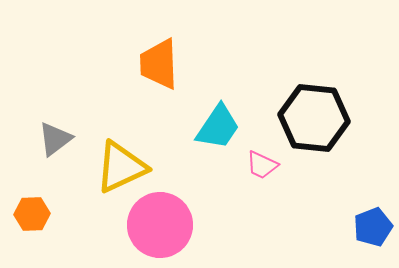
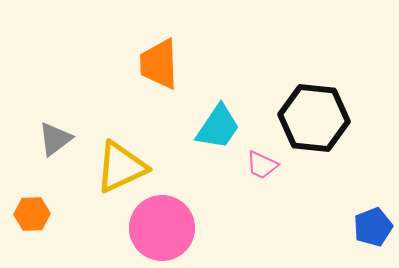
pink circle: moved 2 px right, 3 px down
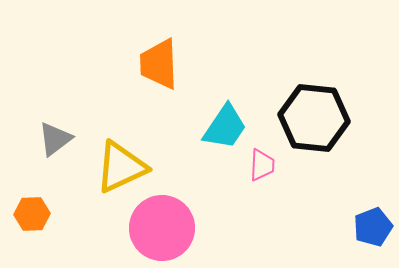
cyan trapezoid: moved 7 px right
pink trapezoid: rotated 112 degrees counterclockwise
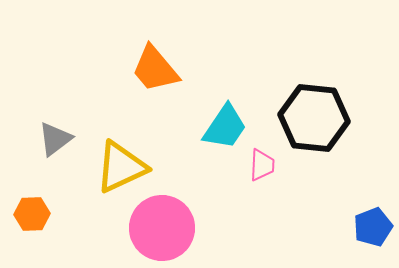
orange trapezoid: moved 4 px left, 5 px down; rotated 38 degrees counterclockwise
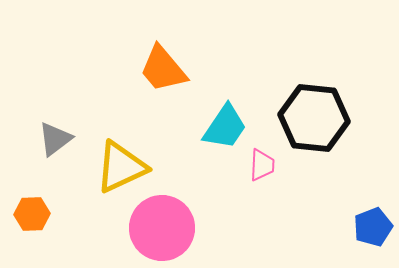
orange trapezoid: moved 8 px right
